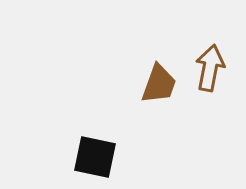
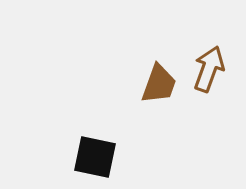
brown arrow: moved 1 px left, 1 px down; rotated 9 degrees clockwise
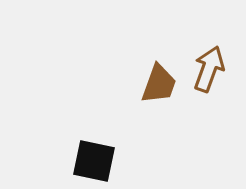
black square: moved 1 px left, 4 px down
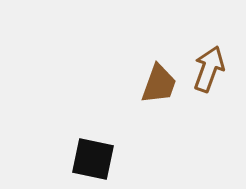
black square: moved 1 px left, 2 px up
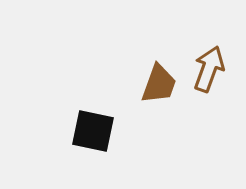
black square: moved 28 px up
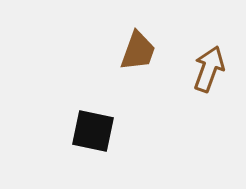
brown trapezoid: moved 21 px left, 33 px up
